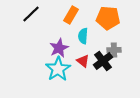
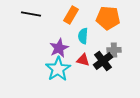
black line: rotated 54 degrees clockwise
red triangle: moved 1 px up; rotated 24 degrees counterclockwise
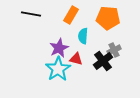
gray cross: rotated 24 degrees counterclockwise
red triangle: moved 7 px left, 1 px up
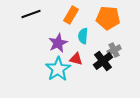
black line: rotated 30 degrees counterclockwise
purple star: moved 1 px left, 5 px up
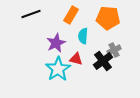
purple star: moved 2 px left
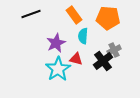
orange rectangle: moved 3 px right; rotated 66 degrees counterclockwise
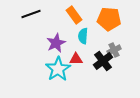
orange pentagon: moved 1 px right, 1 px down
red triangle: rotated 16 degrees counterclockwise
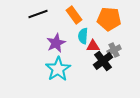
black line: moved 7 px right
red triangle: moved 17 px right, 13 px up
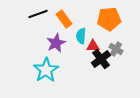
orange rectangle: moved 10 px left, 4 px down
orange pentagon: rotated 10 degrees counterclockwise
cyan semicircle: moved 2 px left
gray cross: moved 2 px right, 1 px up; rotated 32 degrees counterclockwise
black cross: moved 2 px left, 2 px up
cyan star: moved 12 px left, 1 px down
